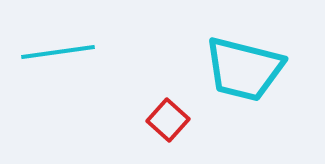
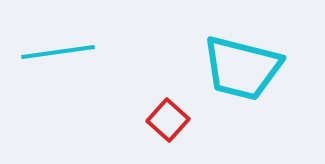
cyan trapezoid: moved 2 px left, 1 px up
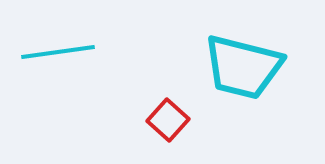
cyan trapezoid: moved 1 px right, 1 px up
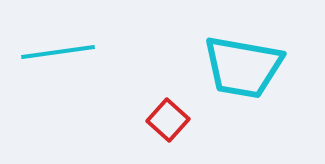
cyan trapezoid: rotated 4 degrees counterclockwise
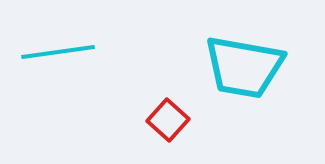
cyan trapezoid: moved 1 px right
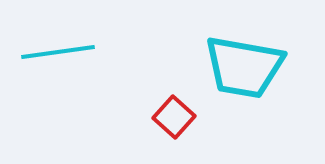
red square: moved 6 px right, 3 px up
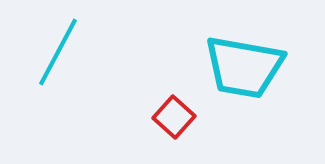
cyan line: rotated 54 degrees counterclockwise
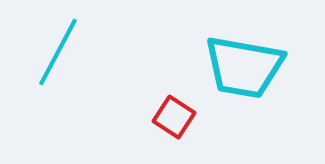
red square: rotated 9 degrees counterclockwise
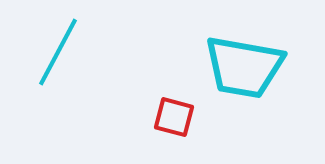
red square: rotated 18 degrees counterclockwise
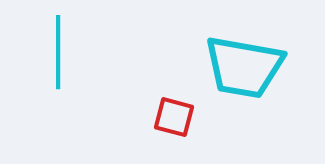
cyan line: rotated 28 degrees counterclockwise
